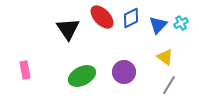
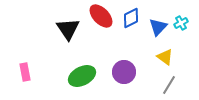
red ellipse: moved 1 px left, 1 px up
blue triangle: moved 2 px down
pink rectangle: moved 2 px down
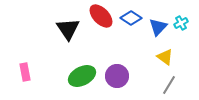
blue diamond: rotated 60 degrees clockwise
purple circle: moved 7 px left, 4 px down
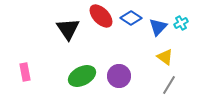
purple circle: moved 2 px right
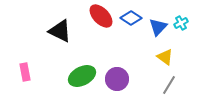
black triangle: moved 8 px left, 2 px down; rotated 30 degrees counterclockwise
purple circle: moved 2 px left, 3 px down
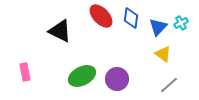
blue diamond: rotated 65 degrees clockwise
yellow triangle: moved 2 px left, 3 px up
gray line: rotated 18 degrees clockwise
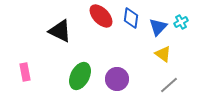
cyan cross: moved 1 px up
green ellipse: moved 2 px left; rotated 36 degrees counterclockwise
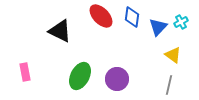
blue diamond: moved 1 px right, 1 px up
yellow triangle: moved 10 px right, 1 px down
gray line: rotated 36 degrees counterclockwise
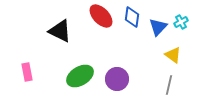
pink rectangle: moved 2 px right
green ellipse: rotated 32 degrees clockwise
